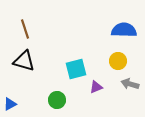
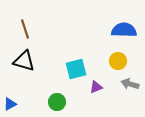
green circle: moved 2 px down
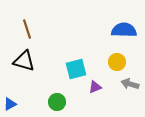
brown line: moved 2 px right
yellow circle: moved 1 px left, 1 px down
purple triangle: moved 1 px left
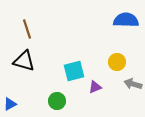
blue semicircle: moved 2 px right, 10 px up
cyan square: moved 2 px left, 2 px down
gray arrow: moved 3 px right
green circle: moved 1 px up
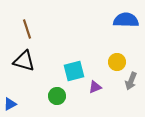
gray arrow: moved 2 px left, 3 px up; rotated 84 degrees counterclockwise
green circle: moved 5 px up
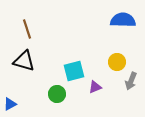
blue semicircle: moved 3 px left
green circle: moved 2 px up
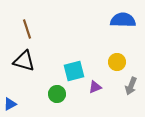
gray arrow: moved 5 px down
